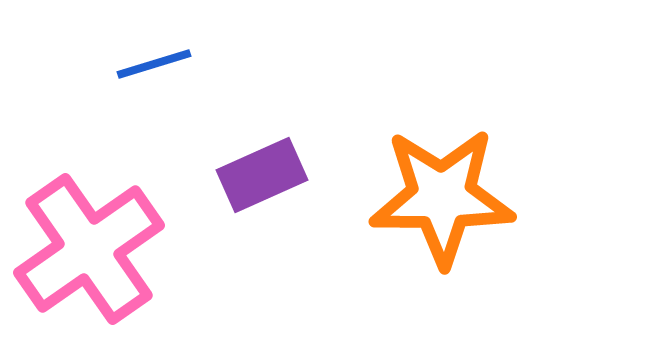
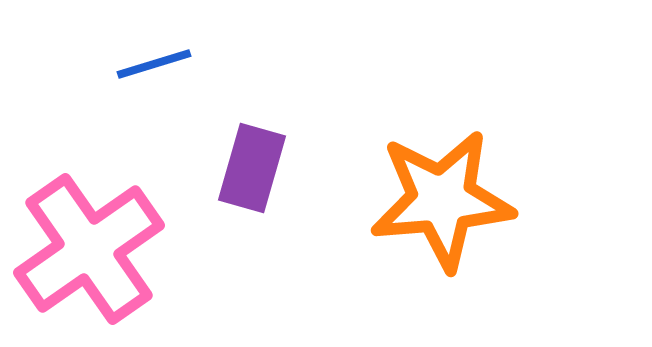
purple rectangle: moved 10 px left, 7 px up; rotated 50 degrees counterclockwise
orange star: moved 3 px down; rotated 5 degrees counterclockwise
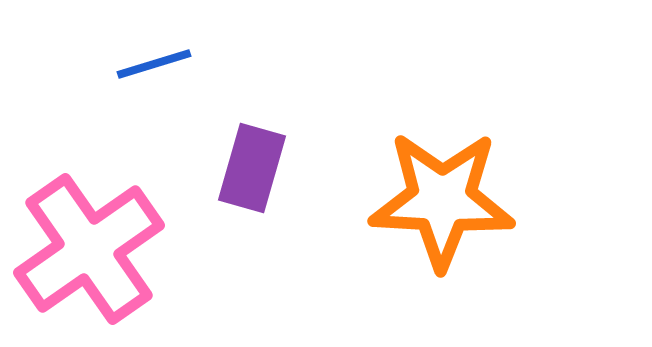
orange star: rotated 8 degrees clockwise
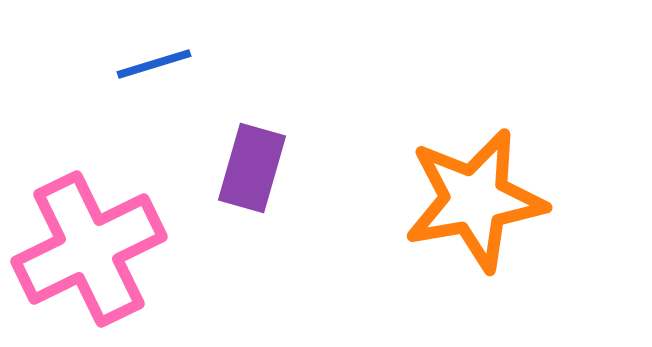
orange star: moved 33 px right; rotated 13 degrees counterclockwise
pink cross: rotated 9 degrees clockwise
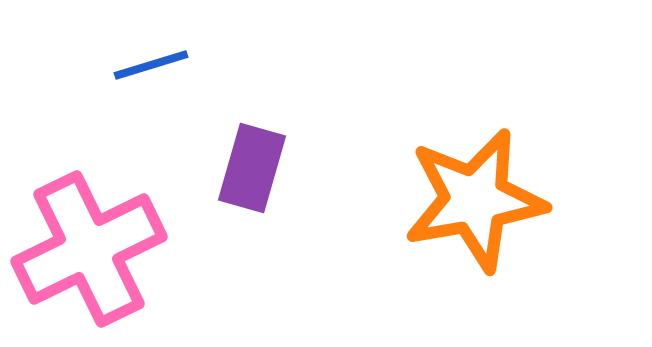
blue line: moved 3 px left, 1 px down
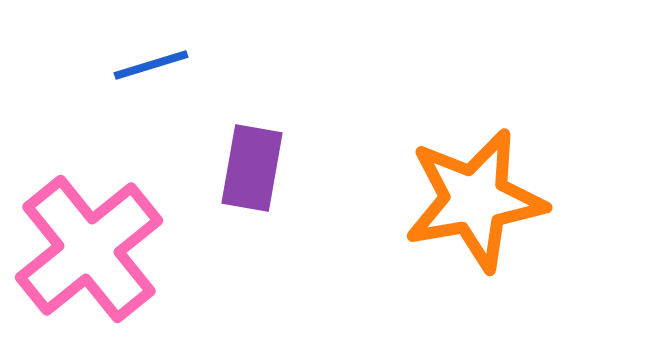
purple rectangle: rotated 6 degrees counterclockwise
pink cross: rotated 13 degrees counterclockwise
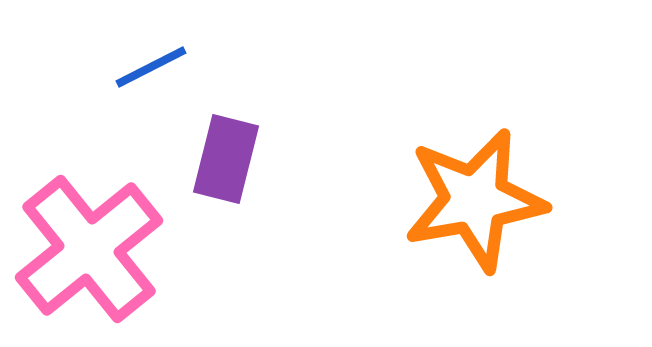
blue line: moved 2 px down; rotated 10 degrees counterclockwise
purple rectangle: moved 26 px left, 9 px up; rotated 4 degrees clockwise
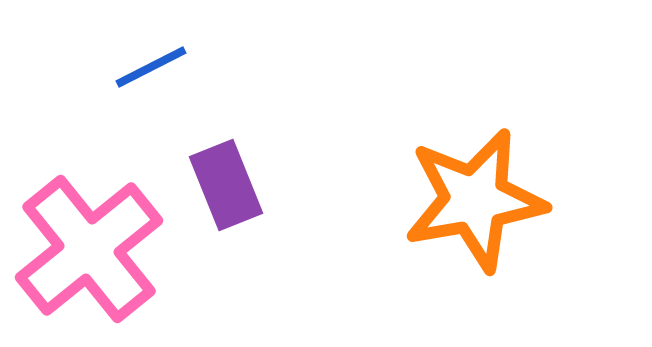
purple rectangle: moved 26 px down; rotated 36 degrees counterclockwise
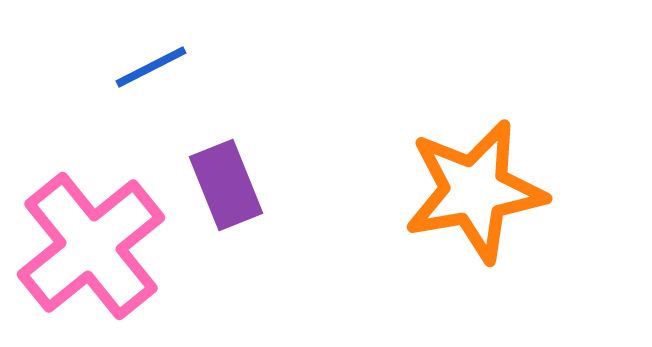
orange star: moved 9 px up
pink cross: moved 2 px right, 3 px up
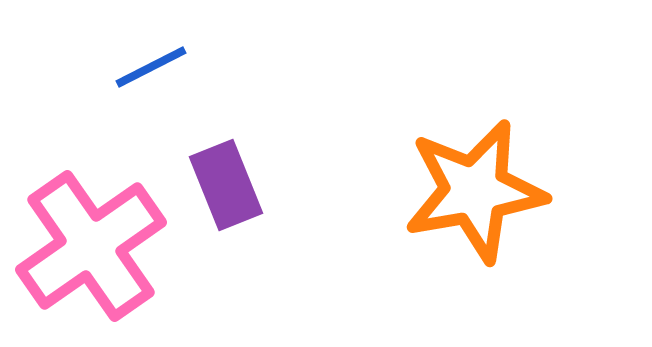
pink cross: rotated 4 degrees clockwise
